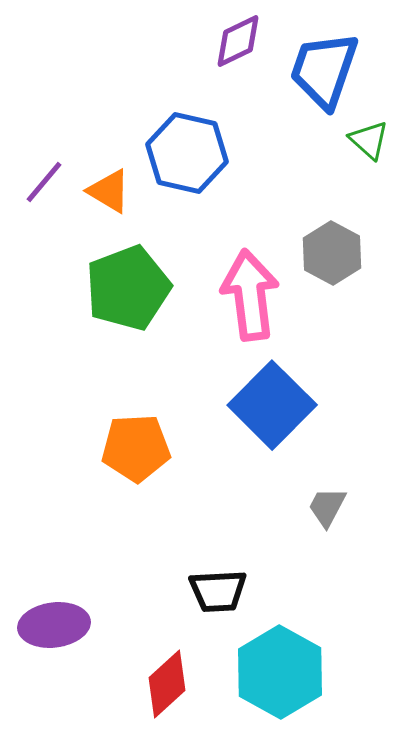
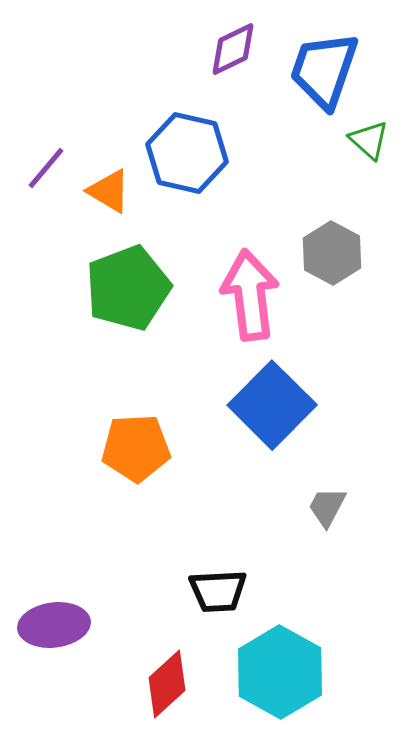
purple diamond: moved 5 px left, 8 px down
purple line: moved 2 px right, 14 px up
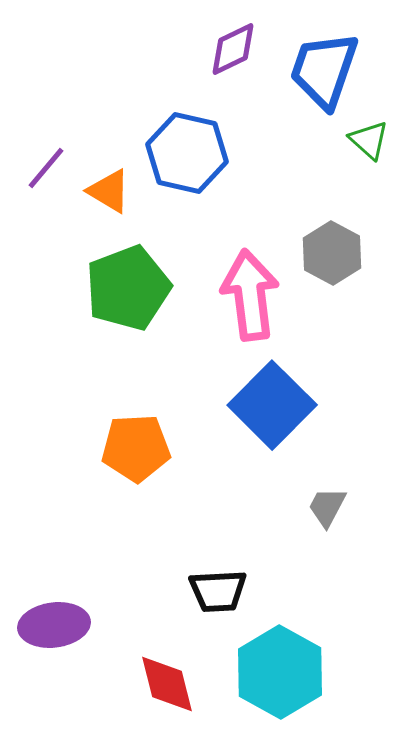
red diamond: rotated 62 degrees counterclockwise
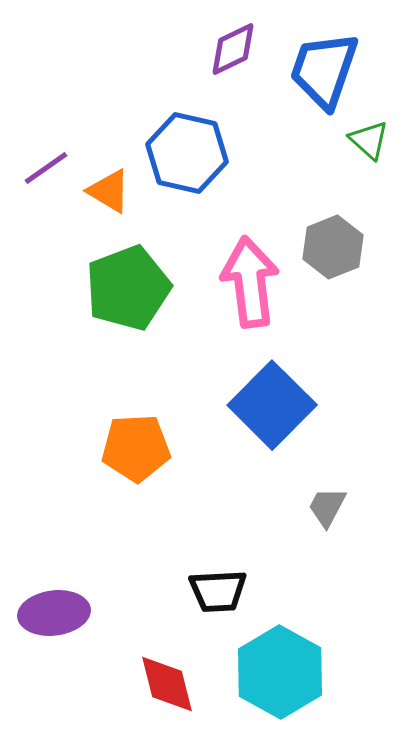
purple line: rotated 15 degrees clockwise
gray hexagon: moved 1 px right, 6 px up; rotated 10 degrees clockwise
pink arrow: moved 13 px up
purple ellipse: moved 12 px up
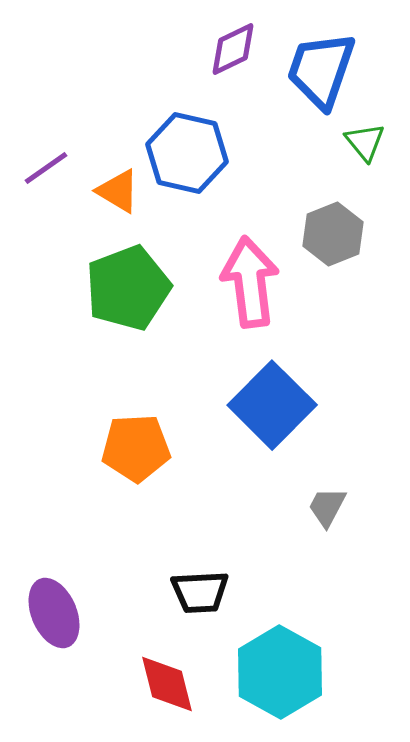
blue trapezoid: moved 3 px left
green triangle: moved 4 px left, 2 px down; rotated 9 degrees clockwise
orange triangle: moved 9 px right
gray hexagon: moved 13 px up
black trapezoid: moved 18 px left, 1 px down
purple ellipse: rotated 74 degrees clockwise
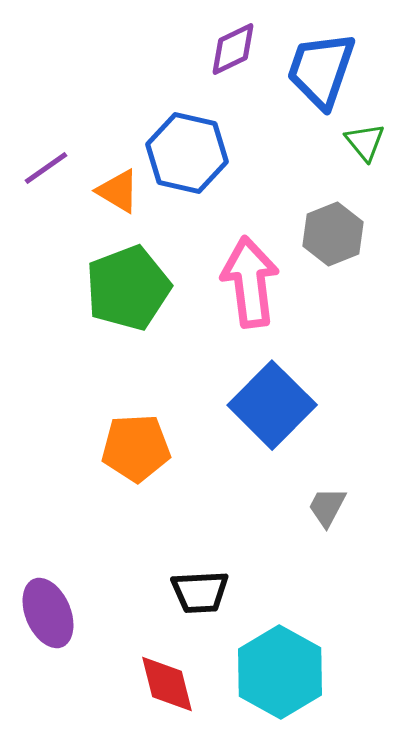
purple ellipse: moved 6 px left
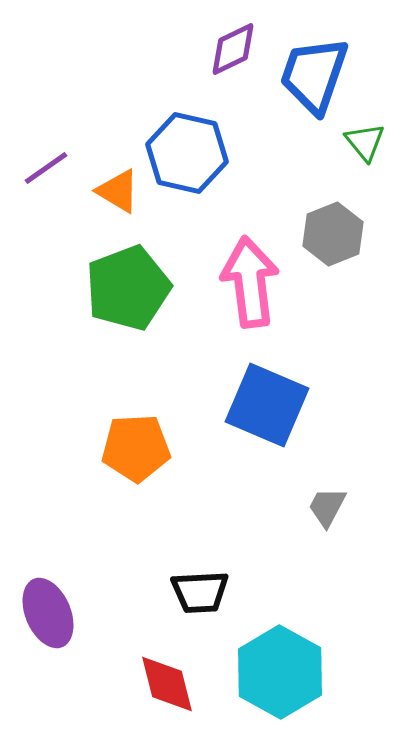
blue trapezoid: moved 7 px left, 5 px down
blue square: moved 5 px left; rotated 22 degrees counterclockwise
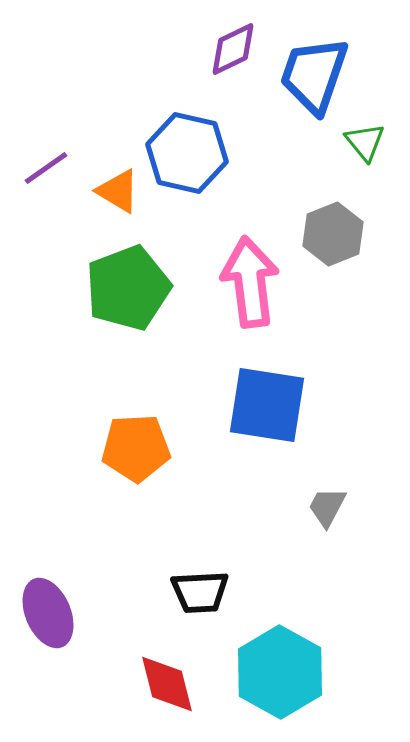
blue square: rotated 14 degrees counterclockwise
